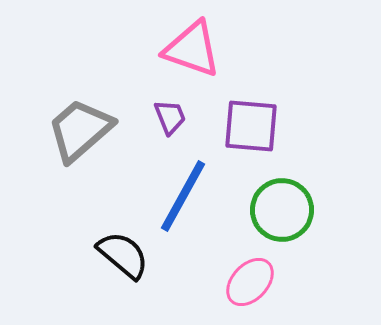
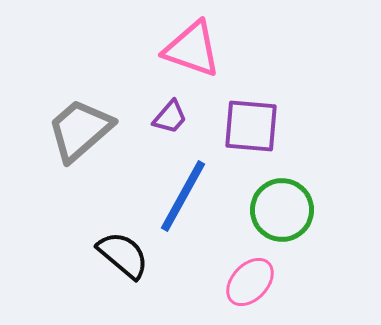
purple trapezoid: rotated 63 degrees clockwise
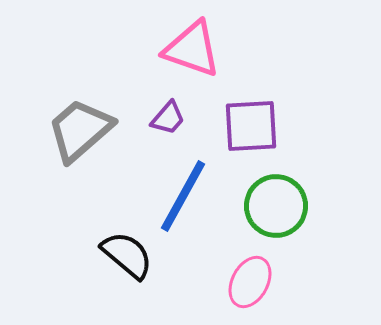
purple trapezoid: moved 2 px left, 1 px down
purple square: rotated 8 degrees counterclockwise
green circle: moved 6 px left, 4 px up
black semicircle: moved 4 px right
pink ellipse: rotated 15 degrees counterclockwise
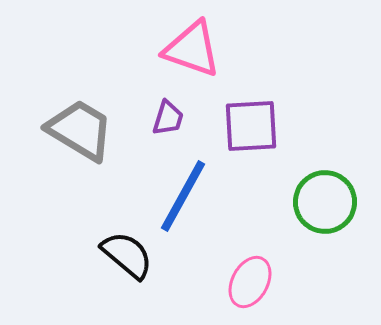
purple trapezoid: rotated 24 degrees counterclockwise
gray trapezoid: rotated 72 degrees clockwise
green circle: moved 49 px right, 4 px up
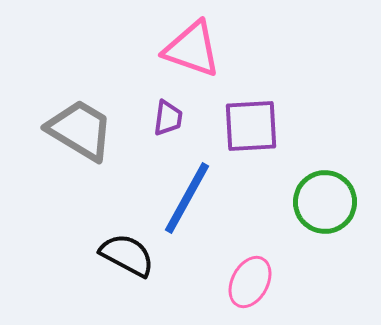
purple trapezoid: rotated 9 degrees counterclockwise
blue line: moved 4 px right, 2 px down
black semicircle: rotated 12 degrees counterclockwise
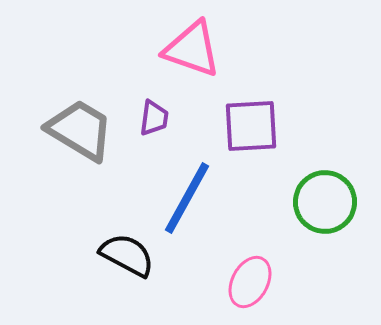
purple trapezoid: moved 14 px left
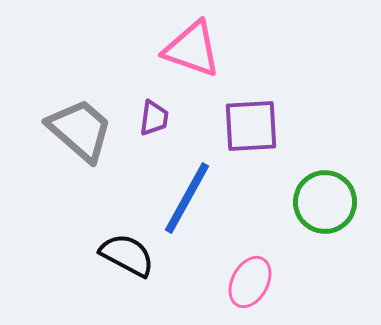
gray trapezoid: rotated 10 degrees clockwise
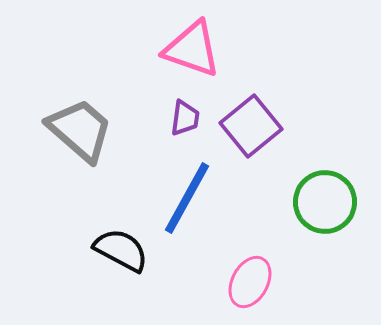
purple trapezoid: moved 31 px right
purple square: rotated 36 degrees counterclockwise
black semicircle: moved 6 px left, 5 px up
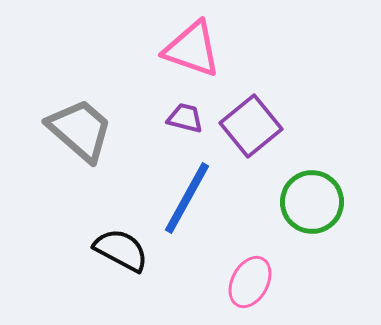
purple trapezoid: rotated 84 degrees counterclockwise
green circle: moved 13 px left
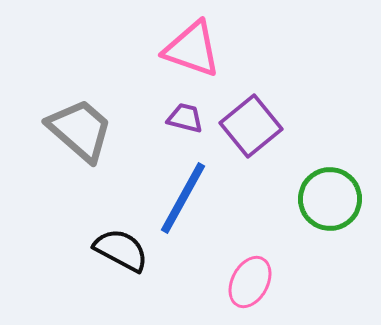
blue line: moved 4 px left
green circle: moved 18 px right, 3 px up
